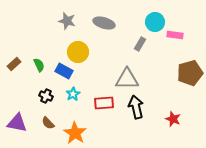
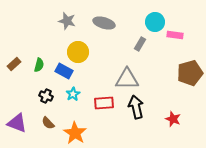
green semicircle: rotated 40 degrees clockwise
purple triangle: rotated 10 degrees clockwise
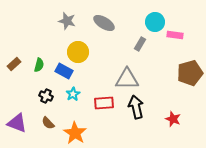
gray ellipse: rotated 15 degrees clockwise
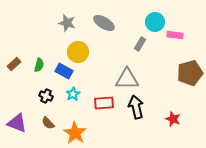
gray star: moved 2 px down
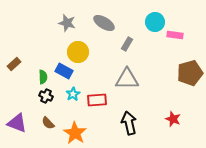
gray rectangle: moved 13 px left
green semicircle: moved 4 px right, 12 px down; rotated 16 degrees counterclockwise
red rectangle: moved 7 px left, 3 px up
black arrow: moved 7 px left, 16 px down
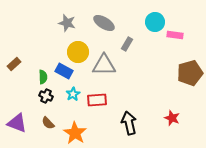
gray triangle: moved 23 px left, 14 px up
red star: moved 1 px left, 1 px up
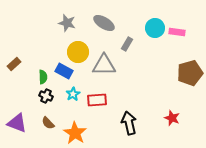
cyan circle: moved 6 px down
pink rectangle: moved 2 px right, 3 px up
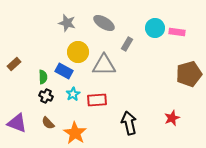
brown pentagon: moved 1 px left, 1 px down
red star: rotated 28 degrees clockwise
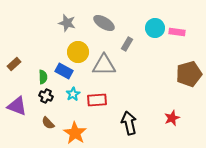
purple triangle: moved 17 px up
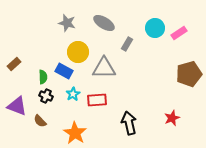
pink rectangle: moved 2 px right, 1 px down; rotated 42 degrees counterclockwise
gray triangle: moved 3 px down
brown semicircle: moved 8 px left, 2 px up
